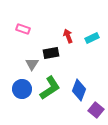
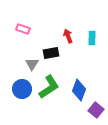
cyan rectangle: rotated 64 degrees counterclockwise
green L-shape: moved 1 px left, 1 px up
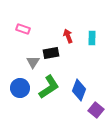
gray triangle: moved 1 px right, 2 px up
blue circle: moved 2 px left, 1 px up
